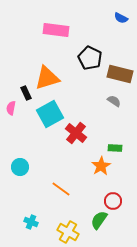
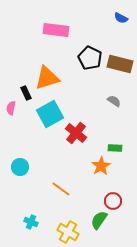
brown rectangle: moved 10 px up
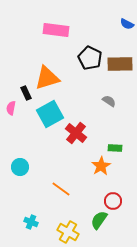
blue semicircle: moved 6 px right, 6 px down
brown rectangle: rotated 15 degrees counterclockwise
gray semicircle: moved 5 px left
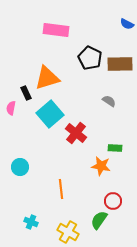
cyan square: rotated 12 degrees counterclockwise
orange star: rotated 30 degrees counterclockwise
orange line: rotated 48 degrees clockwise
